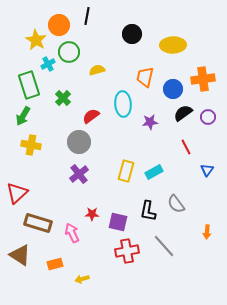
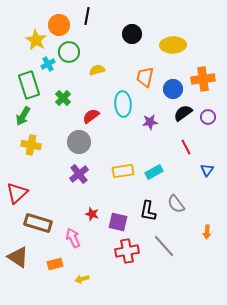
yellow rectangle: moved 3 px left; rotated 65 degrees clockwise
red star: rotated 16 degrees clockwise
pink arrow: moved 1 px right, 5 px down
brown triangle: moved 2 px left, 2 px down
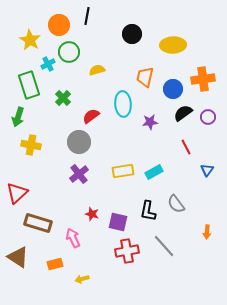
yellow star: moved 6 px left
green arrow: moved 5 px left, 1 px down; rotated 12 degrees counterclockwise
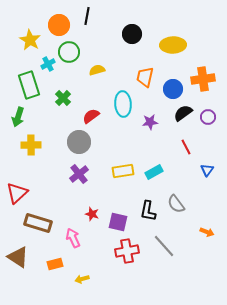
yellow cross: rotated 12 degrees counterclockwise
orange arrow: rotated 72 degrees counterclockwise
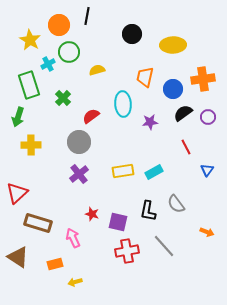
yellow arrow: moved 7 px left, 3 px down
